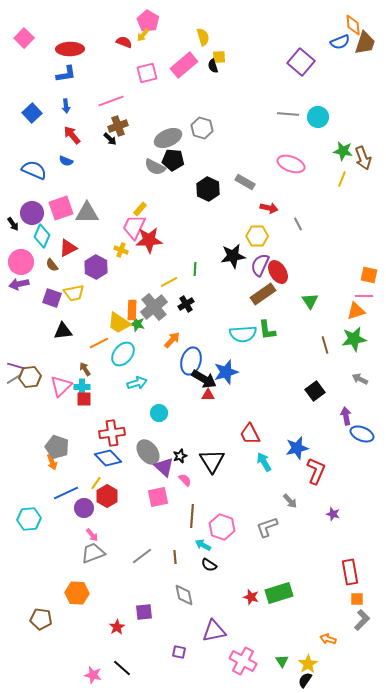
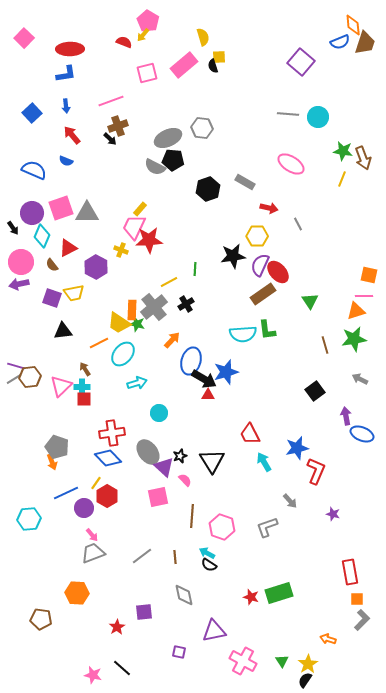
gray hexagon at (202, 128): rotated 10 degrees counterclockwise
pink ellipse at (291, 164): rotated 12 degrees clockwise
black hexagon at (208, 189): rotated 15 degrees clockwise
black arrow at (13, 224): moved 4 px down
red ellipse at (278, 272): rotated 10 degrees counterclockwise
cyan arrow at (203, 545): moved 4 px right, 8 px down
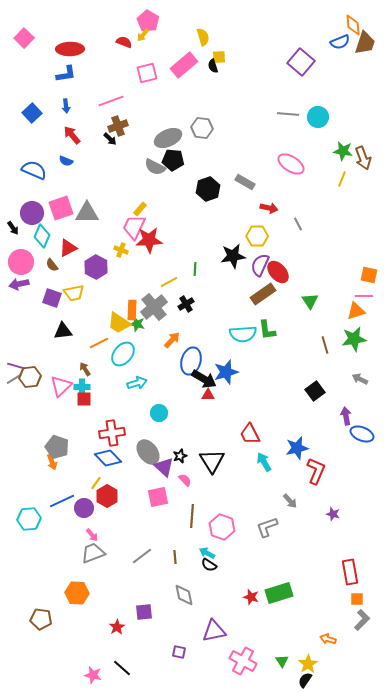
blue line at (66, 493): moved 4 px left, 8 px down
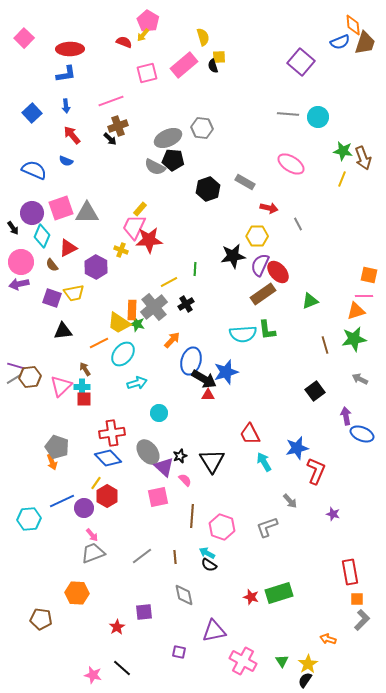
green triangle at (310, 301): rotated 42 degrees clockwise
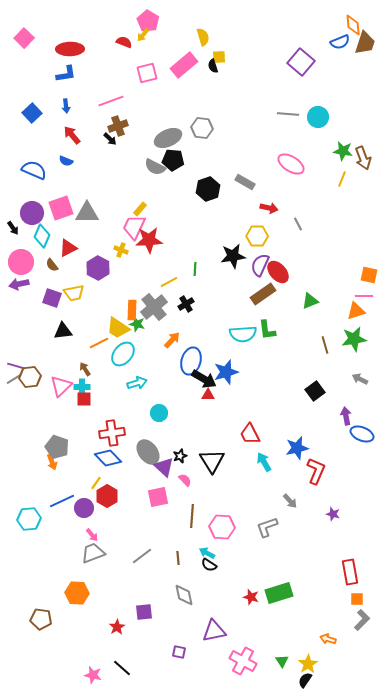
purple hexagon at (96, 267): moved 2 px right, 1 px down
yellow trapezoid at (119, 323): moved 1 px left, 5 px down
pink hexagon at (222, 527): rotated 15 degrees counterclockwise
brown line at (175, 557): moved 3 px right, 1 px down
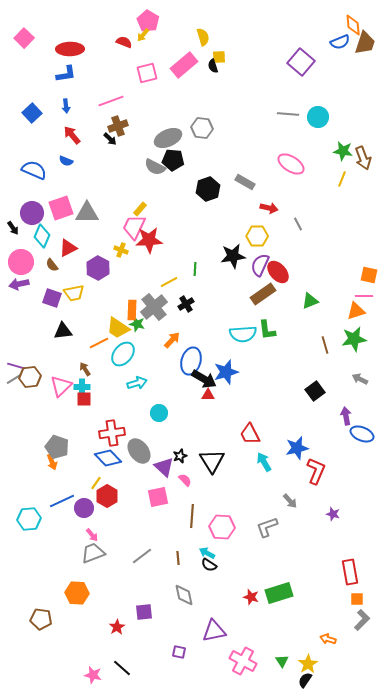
gray ellipse at (148, 452): moved 9 px left, 1 px up
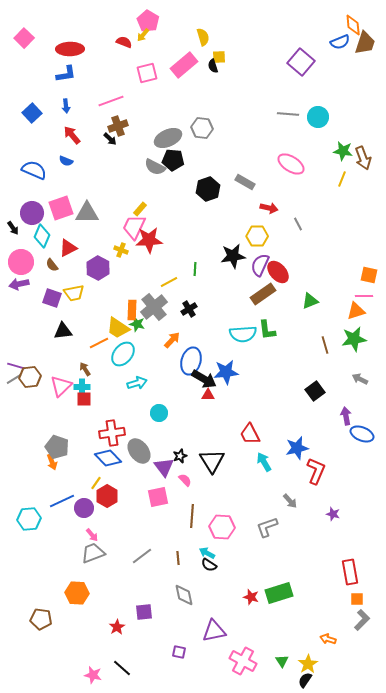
black cross at (186, 304): moved 3 px right, 5 px down
blue star at (226, 372): rotated 10 degrees clockwise
purple triangle at (164, 467): rotated 10 degrees clockwise
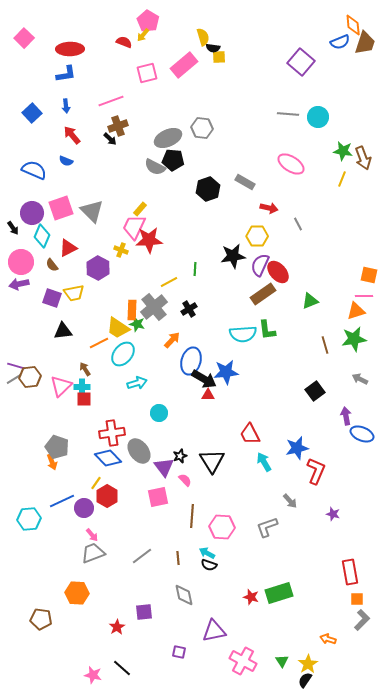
black semicircle at (213, 66): moved 18 px up; rotated 64 degrees counterclockwise
gray triangle at (87, 213): moved 5 px right, 2 px up; rotated 45 degrees clockwise
black semicircle at (209, 565): rotated 14 degrees counterclockwise
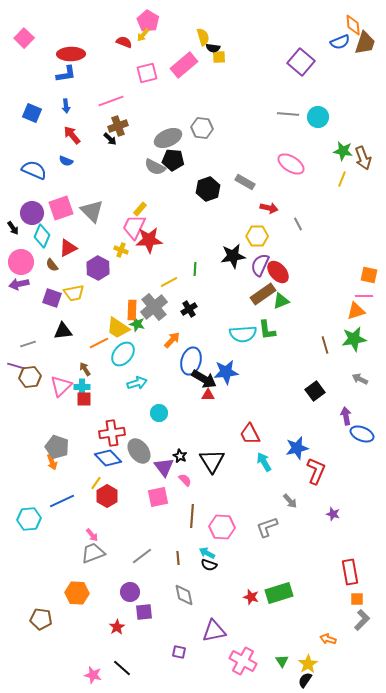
red ellipse at (70, 49): moved 1 px right, 5 px down
blue square at (32, 113): rotated 24 degrees counterclockwise
green triangle at (310, 301): moved 29 px left
gray line at (14, 379): moved 14 px right, 35 px up; rotated 14 degrees clockwise
black star at (180, 456): rotated 24 degrees counterclockwise
purple circle at (84, 508): moved 46 px right, 84 px down
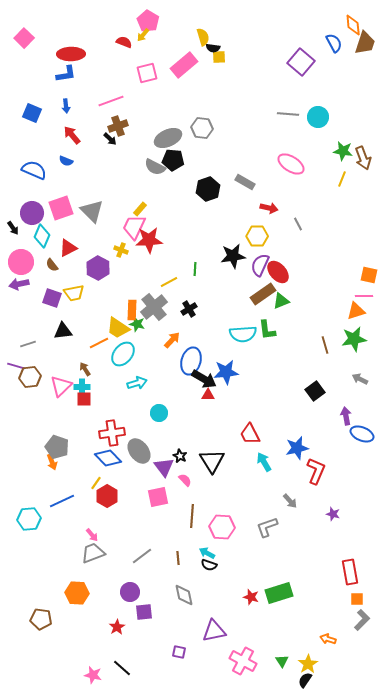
blue semicircle at (340, 42): moved 6 px left, 1 px down; rotated 96 degrees counterclockwise
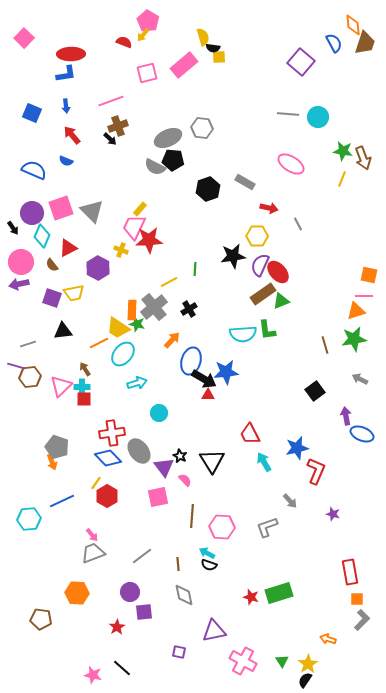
brown line at (178, 558): moved 6 px down
